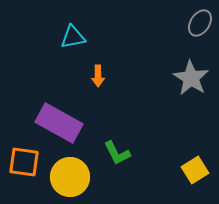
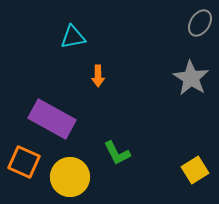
purple rectangle: moved 7 px left, 4 px up
orange square: rotated 16 degrees clockwise
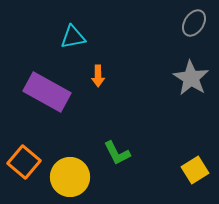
gray ellipse: moved 6 px left
purple rectangle: moved 5 px left, 27 px up
orange square: rotated 16 degrees clockwise
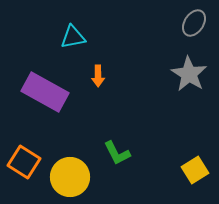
gray star: moved 2 px left, 4 px up
purple rectangle: moved 2 px left
orange square: rotated 8 degrees counterclockwise
